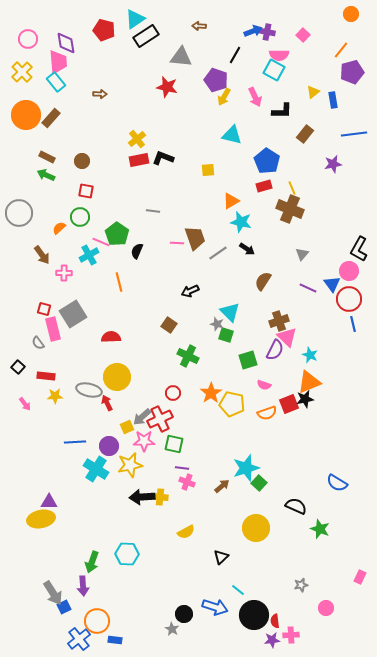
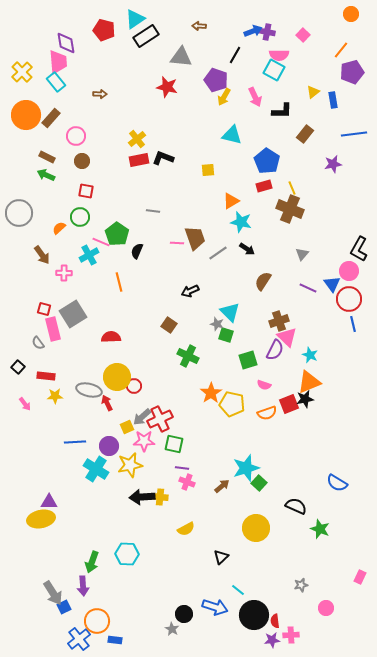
pink circle at (28, 39): moved 48 px right, 97 px down
red circle at (173, 393): moved 39 px left, 7 px up
yellow semicircle at (186, 532): moved 3 px up
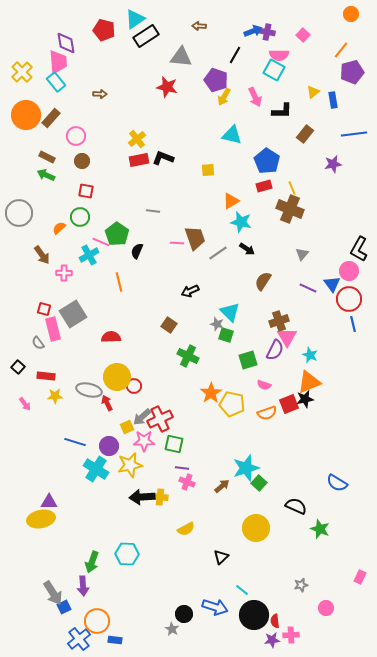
pink triangle at (287, 337): rotated 15 degrees clockwise
blue line at (75, 442): rotated 20 degrees clockwise
cyan line at (238, 590): moved 4 px right
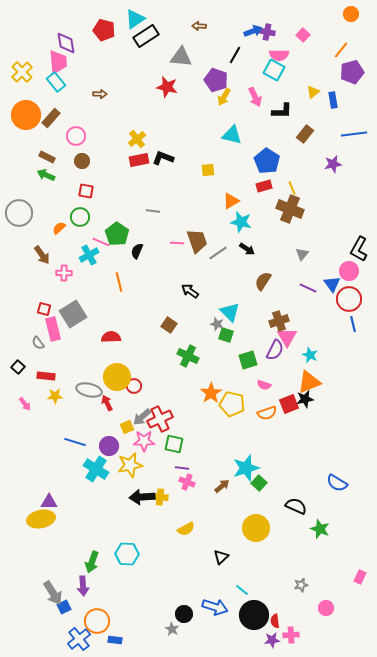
brown trapezoid at (195, 238): moved 2 px right, 3 px down
black arrow at (190, 291): rotated 60 degrees clockwise
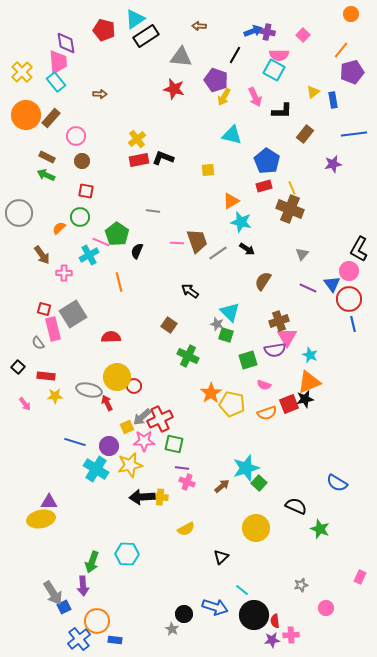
red star at (167, 87): moved 7 px right, 2 px down
purple semicircle at (275, 350): rotated 55 degrees clockwise
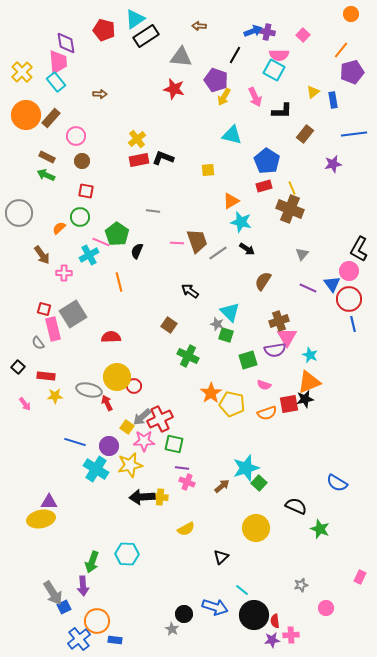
red square at (289, 404): rotated 12 degrees clockwise
yellow square at (127, 427): rotated 32 degrees counterclockwise
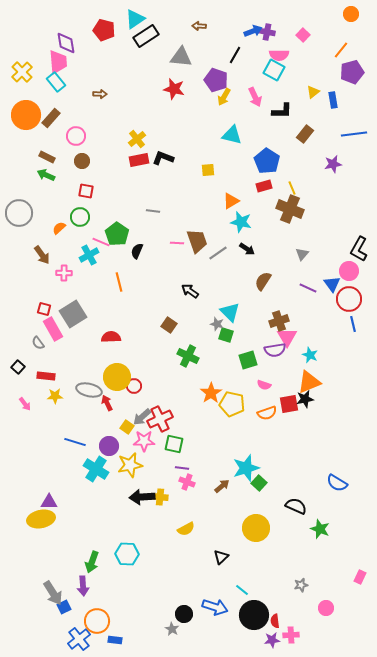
pink rectangle at (53, 329): rotated 15 degrees counterclockwise
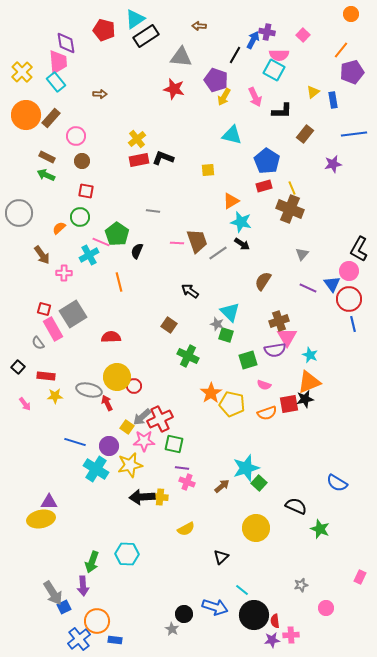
blue arrow at (253, 31): moved 9 px down; rotated 42 degrees counterclockwise
black arrow at (247, 249): moved 5 px left, 5 px up
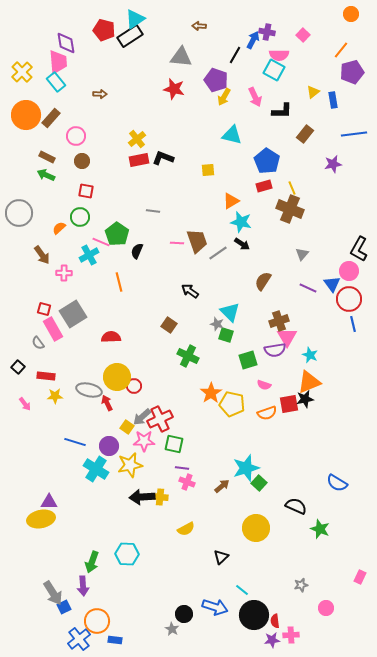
black rectangle at (146, 36): moved 16 px left
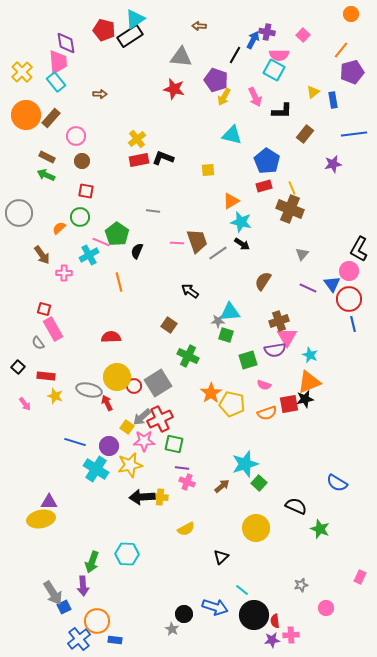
cyan triangle at (230, 312): rotated 50 degrees counterclockwise
gray square at (73, 314): moved 85 px right, 69 px down
gray star at (217, 324): moved 1 px right, 3 px up; rotated 16 degrees counterclockwise
yellow star at (55, 396): rotated 21 degrees clockwise
cyan star at (246, 468): moved 1 px left, 4 px up
